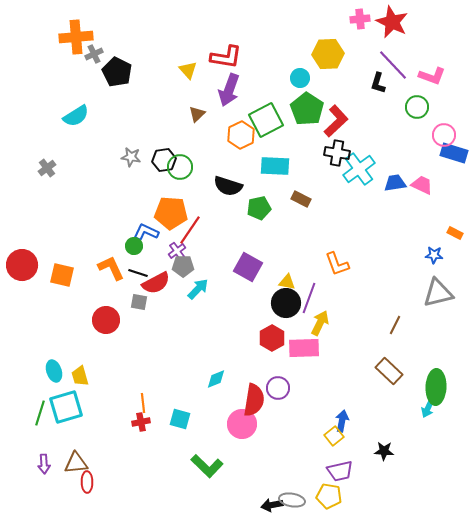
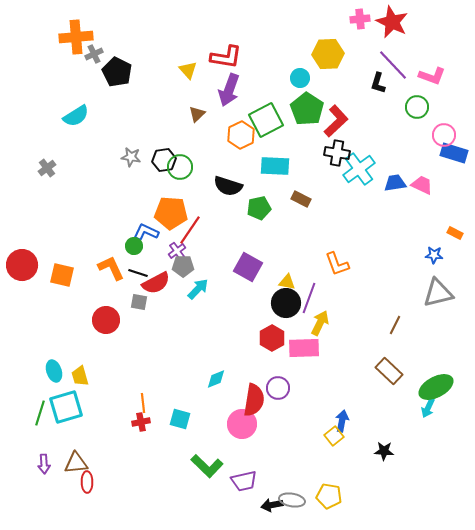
green ellipse at (436, 387): rotated 60 degrees clockwise
purple trapezoid at (340, 471): moved 96 px left, 10 px down
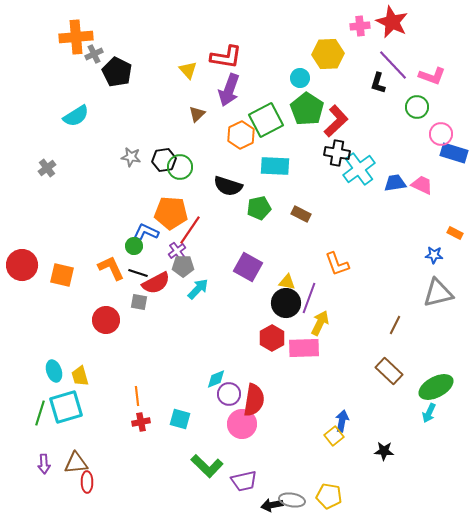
pink cross at (360, 19): moved 7 px down
pink circle at (444, 135): moved 3 px left, 1 px up
brown rectangle at (301, 199): moved 15 px down
purple circle at (278, 388): moved 49 px left, 6 px down
orange line at (143, 403): moved 6 px left, 7 px up
cyan arrow at (428, 408): moved 1 px right, 5 px down
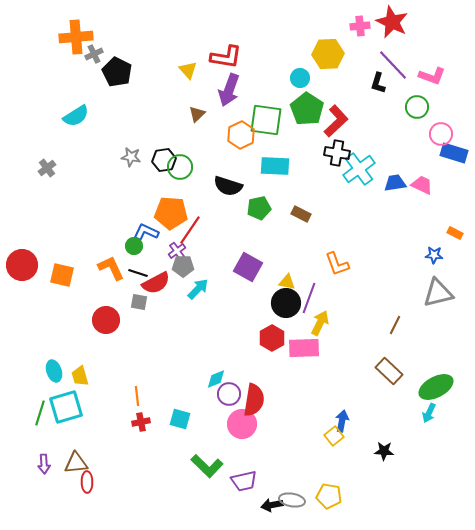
green square at (266, 120): rotated 36 degrees clockwise
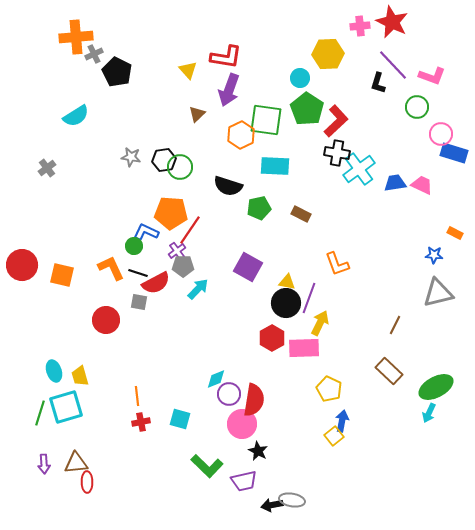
black star at (384, 451): moved 126 px left; rotated 24 degrees clockwise
yellow pentagon at (329, 496): moved 107 px up; rotated 15 degrees clockwise
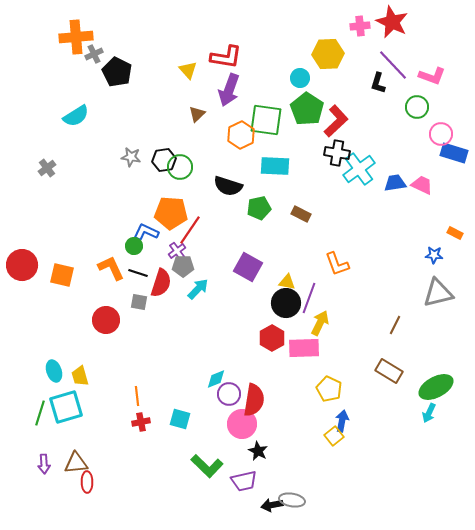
red semicircle at (156, 283): moved 5 px right; rotated 44 degrees counterclockwise
brown rectangle at (389, 371): rotated 12 degrees counterclockwise
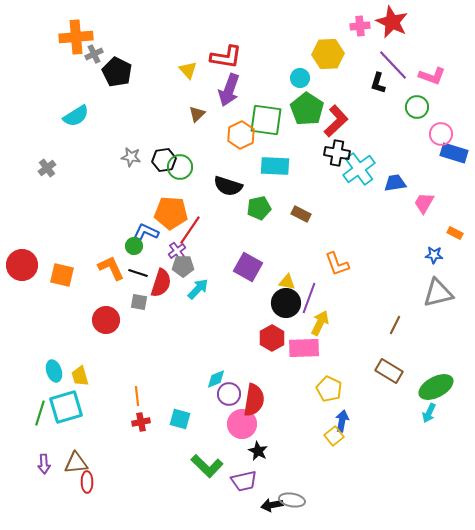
pink trapezoid at (422, 185): moved 2 px right, 18 px down; rotated 85 degrees counterclockwise
